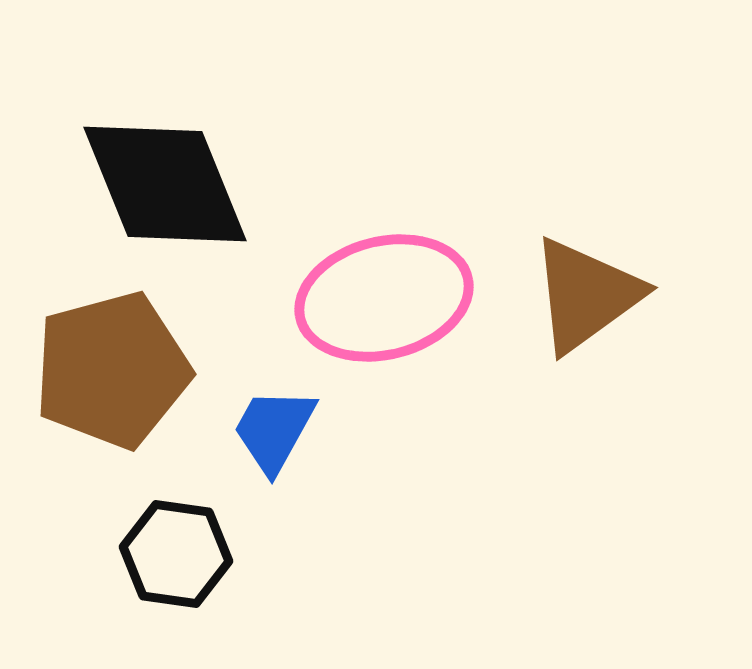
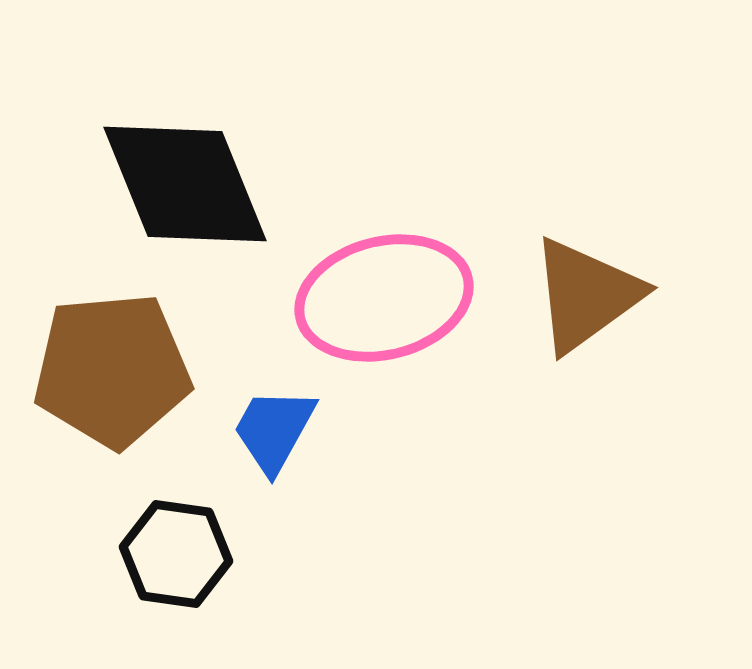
black diamond: moved 20 px right
brown pentagon: rotated 10 degrees clockwise
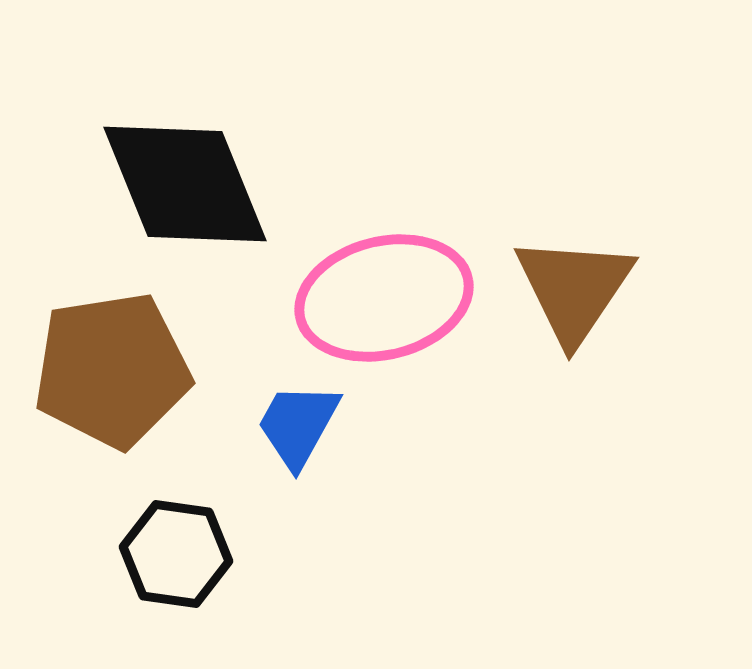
brown triangle: moved 12 px left, 6 px up; rotated 20 degrees counterclockwise
brown pentagon: rotated 4 degrees counterclockwise
blue trapezoid: moved 24 px right, 5 px up
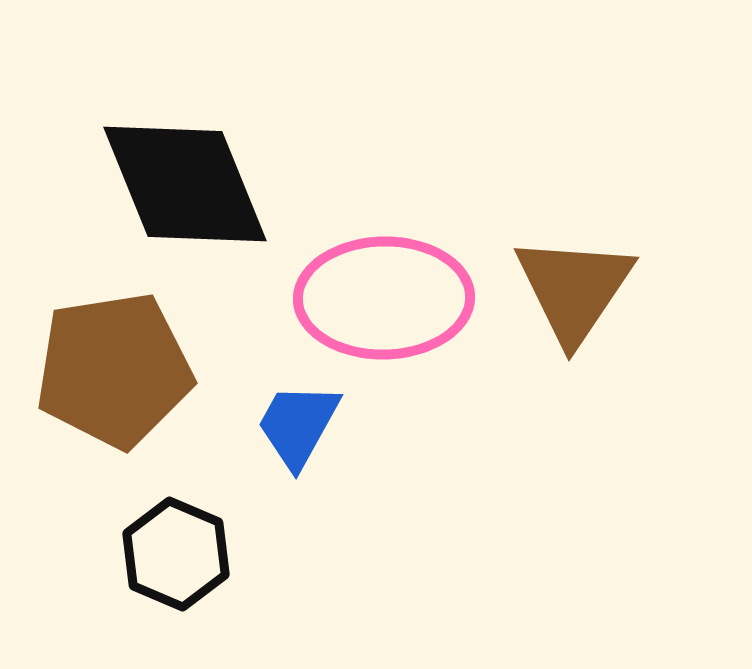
pink ellipse: rotated 13 degrees clockwise
brown pentagon: moved 2 px right
black hexagon: rotated 15 degrees clockwise
